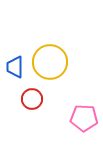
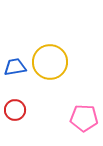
blue trapezoid: rotated 80 degrees clockwise
red circle: moved 17 px left, 11 px down
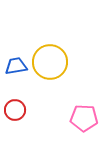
blue trapezoid: moved 1 px right, 1 px up
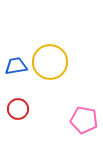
red circle: moved 3 px right, 1 px up
pink pentagon: moved 2 px down; rotated 8 degrees clockwise
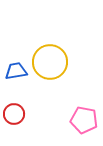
blue trapezoid: moved 5 px down
red circle: moved 4 px left, 5 px down
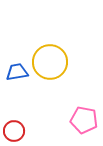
blue trapezoid: moved 1 px right, 1 px down
red circle: moved 17 px down
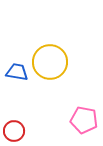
blue trapezoid: rotated 20 degrees clockwise
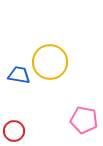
blue trapezoid: moved 2 px right, 3 px down
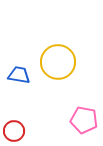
yellow circle: moved 8 px right
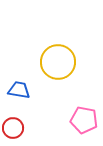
blue trapezoid: moved 15 px down
red circle: moved 1 px left, 3 px up
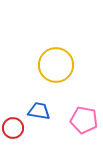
yellow circle: moved 2 px left, 3 px down
blue trapezoid: moved 20 px right, 21 px down
